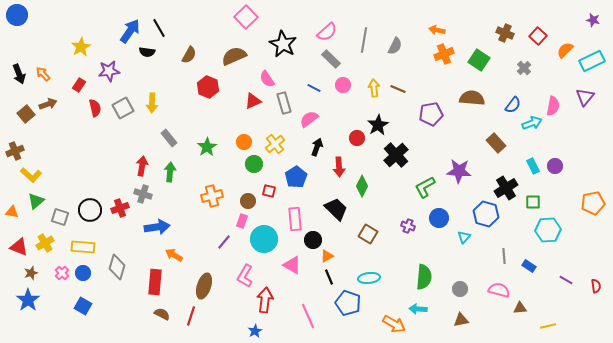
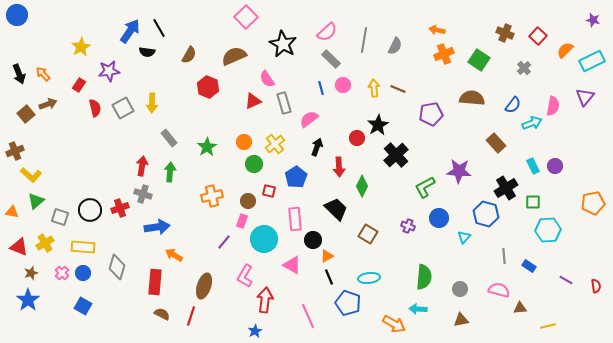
blue line at (314, 88): moved 7 px right; rotated 48 degrees clockwise
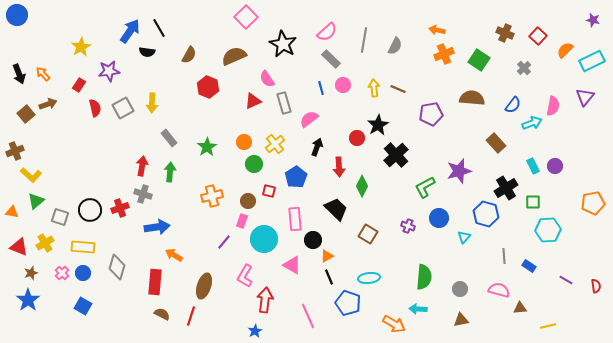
purple star at (459, 171): rotated 20 degrees counterclockwise
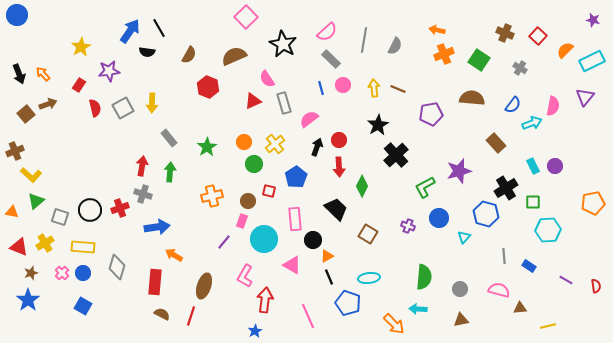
gray cross at (524, 68): moved 4 px left; rotated 16 degrees counterclockwise
red circle at (357, 138): moved 18 px left, 2 px down
orange arrow at (394, 324): rotated 15 degrees clockwise
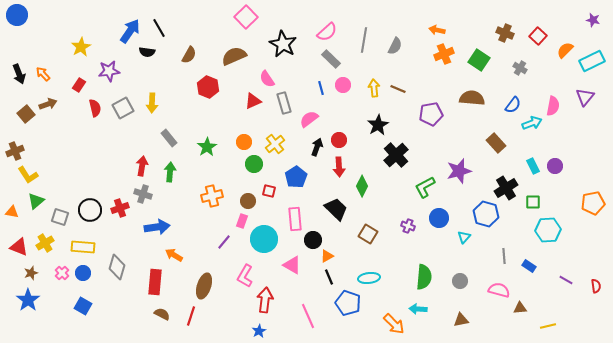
yellow L-shape at (31, 175): moved 3 px left; rotated 15 degrees clockwise
gray circle at (460, 289): moved 8 px up
blue star at (255, 331): moved 4 px right
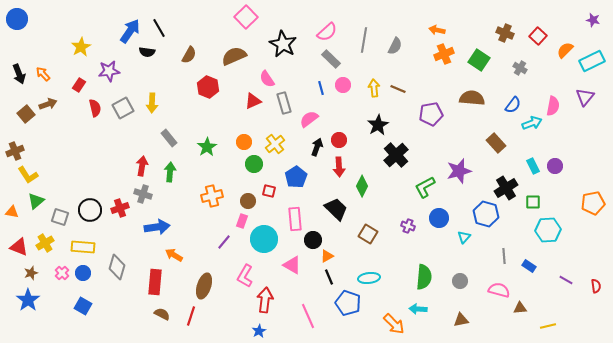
blue circle at (17, 15): moved 4 px down
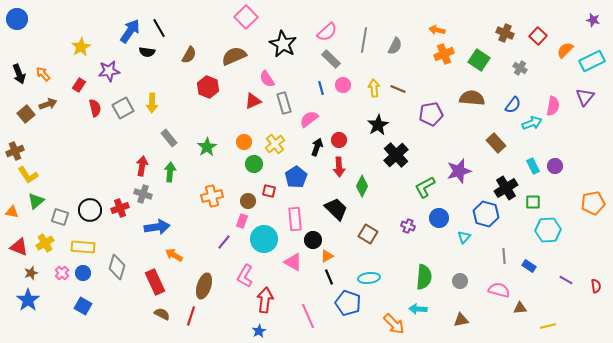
pink triangle at (292, 265): moved 1 px right, 3 px up
red rectangle at (155, 282): rotated 30 degrees counterclockwise
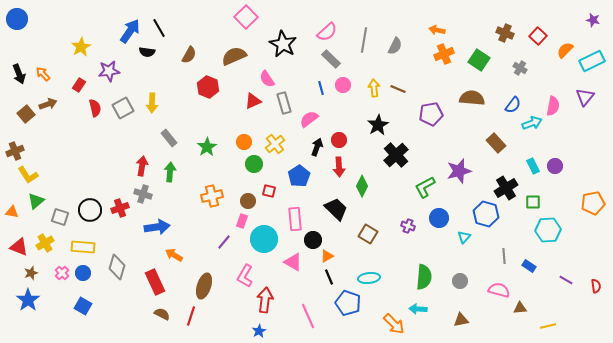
blue pentagon at (296, 177): moved 3 px right, 1 px up
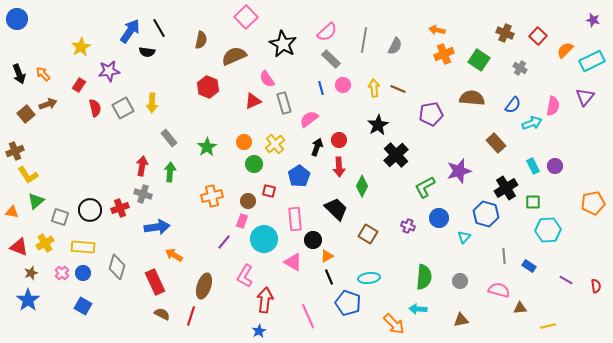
brown semicircle at (189, 55): moved 12 px right, 15 px up; rotated 18 degrees counterclockwise
